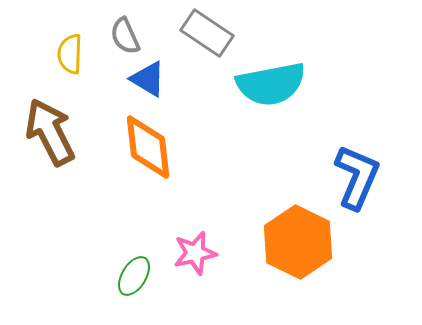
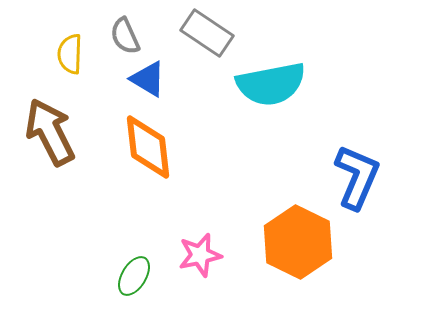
pink star: moved 5 px right, 2 px down
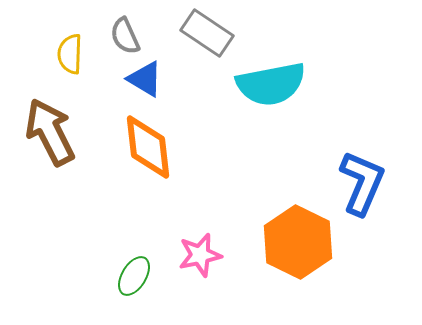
blue triangle: moved 3 px left
blue L-shape: moved 5 px right, 6 px down
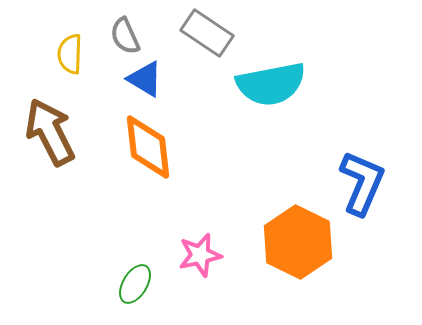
green ellipse: moved 1 px right, 8 px down
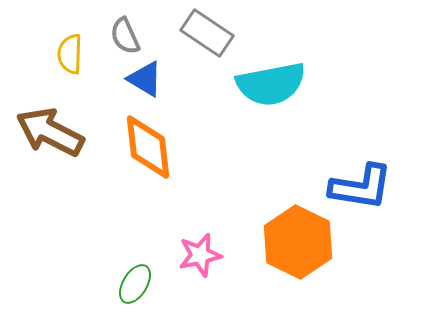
brown arrow: rotated 36 degrees counterclockwise
blue L-shape: moved 1 px left, 4 px down; rotated 76 degrees clockwise
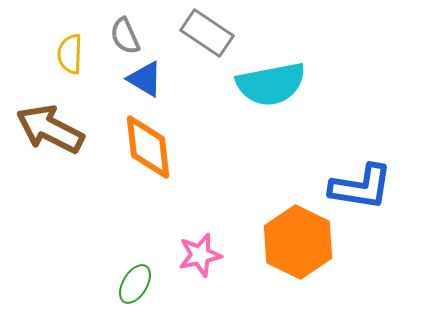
brown arrow: moved 3 px up
